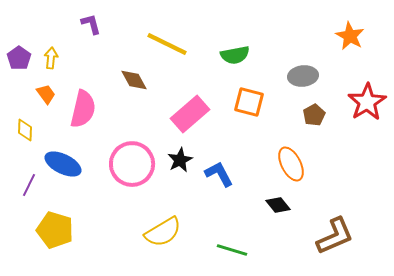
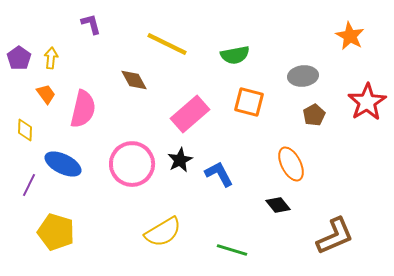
yellow pentagon: moved 1 px right, 2 px down
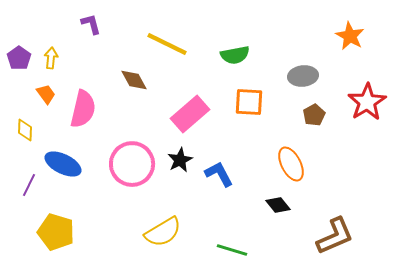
orange square: rotated 12 degrees counterclockwise
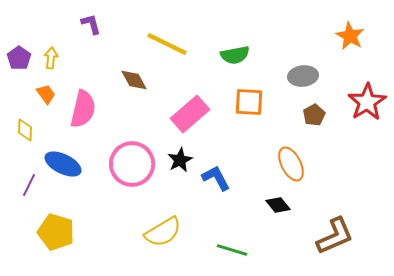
blue L-shape: moved 3 px left, 4 px down
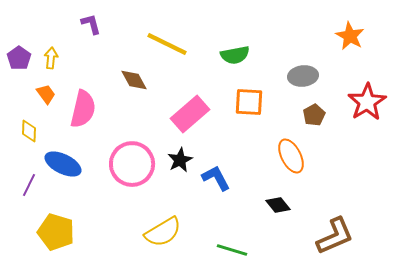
yellow diamond: moved 4 px right, 1 px down
orange ellipse: moved 8 px up
